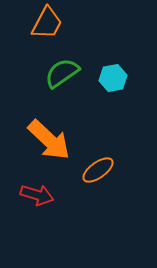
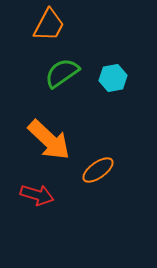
orange trapezoid: moved 2 px right, 2 px down
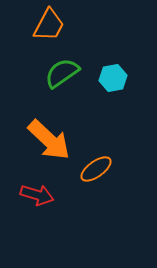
orange ellipse: moved 2 px left, 1 px up
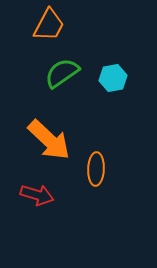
orange ellipse: rotated 52 degrees counterclockwise
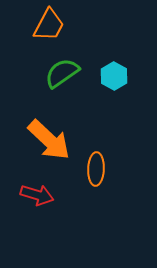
cyan hexagon: moved 1 px right, 2 px up; rotated 20 degrees counterclockwise
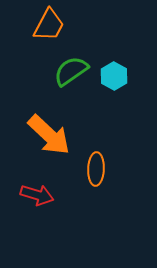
green semicircle: moved 9 px right, 2 px up
orange arrow: moved 5 px up
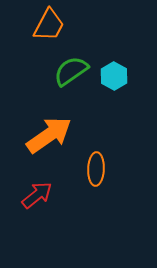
orange arrow: rotated 78 degrees counterclockwise
red arrow: rotated 56 degrees counterclockwise
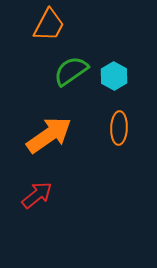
orange ellipse: moved 23 px right, 41 px up
